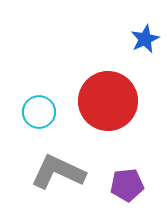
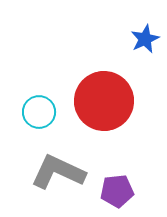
red circle: moved 4 px left
purple pentagon: moved 10 px left, 6 px down
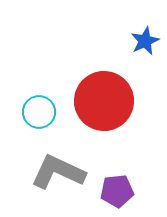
blue star: moved 2 px down
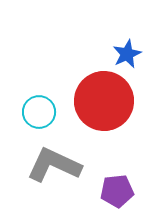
blue star: moved 18 px left, 13 px down
gray L-shape: moved 4 px left, 7 px up
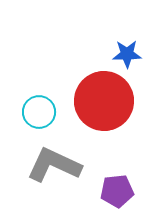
blue star: rotated 24 degrees clockwise
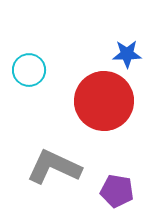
cyan circle: moved 10 px left, 42 px up
gray L-shape: moved 2 px down
purple pentagon: rotated 16 degrees clockwise
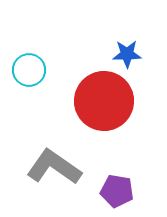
gray L-shape: rotated 10 degrees clockwise
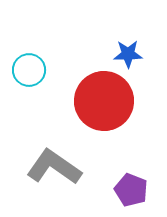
blue star: moved 1 px right
purple pentagon: moved 14 px right, 1 px up; rotated 12 degrees clockwise
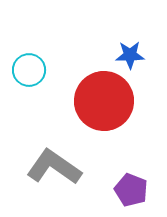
blue star: moved 2 px right, 1 px down
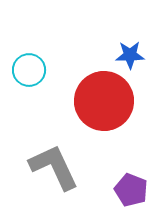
gray L-shape: rotated 30 degrees clockwise
